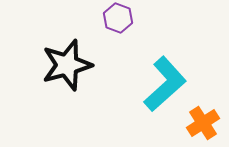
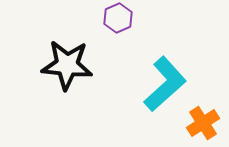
purple hexagon: rotated 16 degrees clockwise
black star: rotated 21 degrees clockwise
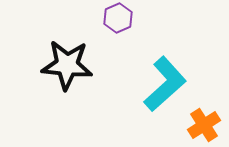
orange cross: moved 1 px right, 2 px down
